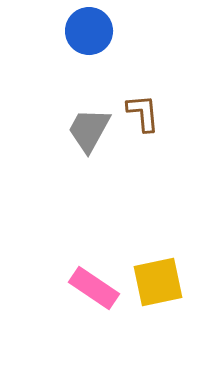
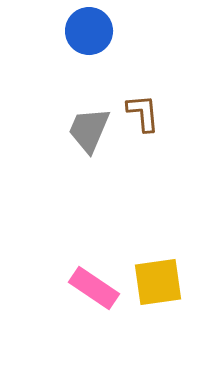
gray trapezoid: rotated 6 degrees counterclockwise
yellow square: rotated 4 degrees clockwise
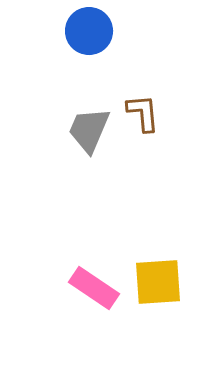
yellow square: rotated 4 degrees clockwise
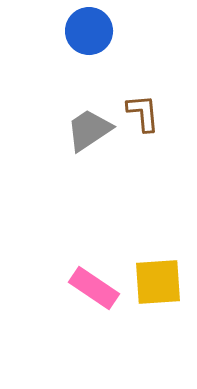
gray trapezoid: rotated 33 degrees clockwise
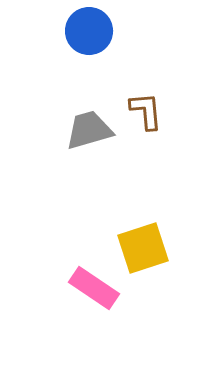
brown L-shape: moved 3 px right, 2 px up
gray trapezoid: rotated 18 degrees clockwise
yellow square: moved 15 px left, 34 px up; rotated 14 degrees counterclockwise
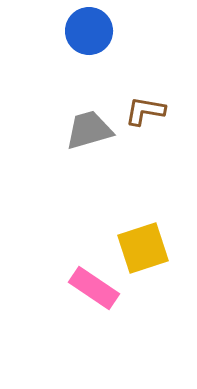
brown L-shape: moved 1 px left; rotated 75 degrees counterclockwise
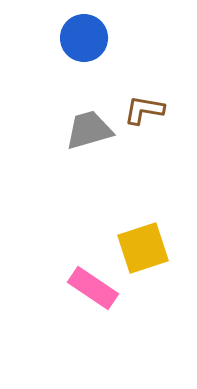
blue circle: moved 5 px left, 7 px down
brown L-shape: moved 1 px left, 1 px up
pink rectangle: moved 1 px left
